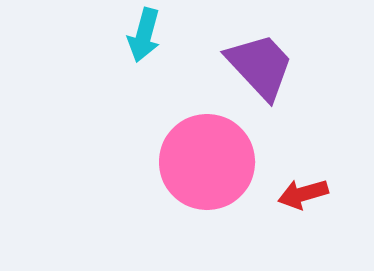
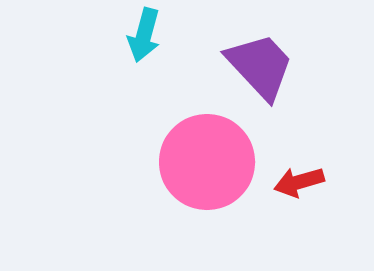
red arrow: moved 4 px left, 12 px up
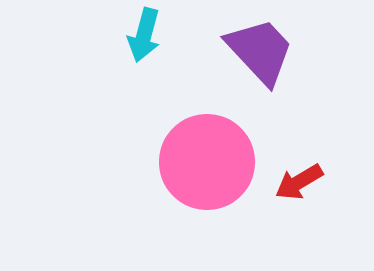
purple trapezoid: moved 15 px up
red arrow: rotated 15 degrees counterclockwise
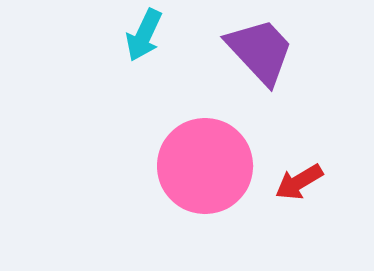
cyan arrow: rotated 10 degrees clockwise
pink circle: moved 2 px left, 4 px down
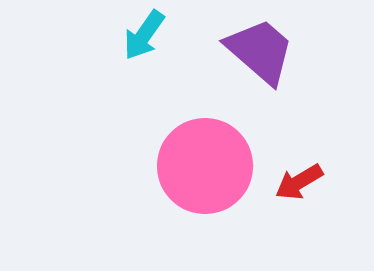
cyan arrow: rotated 10 degrees clockwise
purple trapezoid: rotated 6 degrees counterclockwise
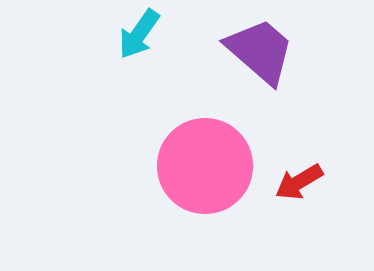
cyan arrow: moved 5 px left, 1 px up
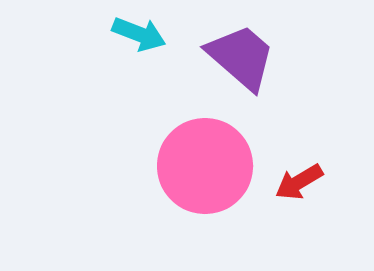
cyan arrow: rotated 104 degrees counterclockwise
purple trapezoid: moved 19 px left, 6 px down
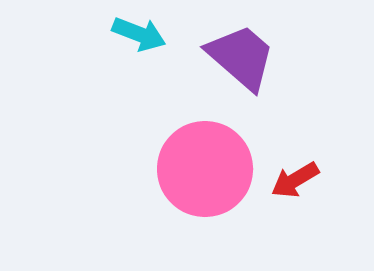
pink circle: moved 3 px down
red arrow: moved 4 px left, 2 px up
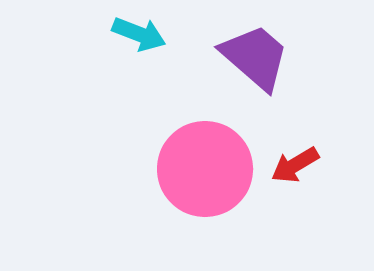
purple trapezoid: moved 14 px right
red arrow: moved 15 px up
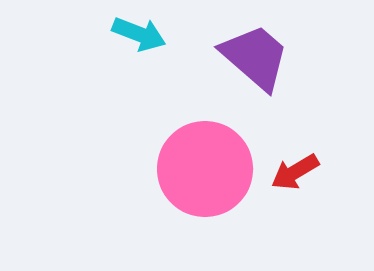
red arrow: moved 7 px down
